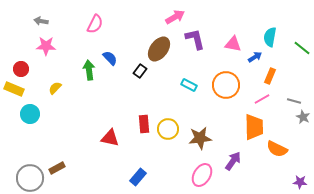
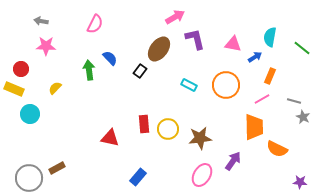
gray circle: moved 1 px left
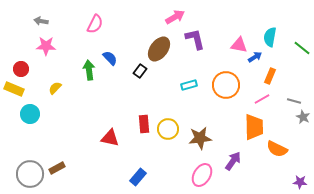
pink triangle: moved 6 px right, 1 px down
cyan rectangle: rotated 42 degrees counterclockwise
gray circle: moved 1 px right, 4 px up
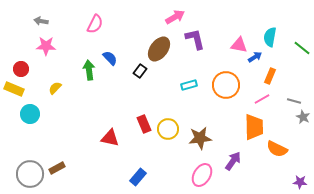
red rectangle: rotated 18 degrees counterclockwise
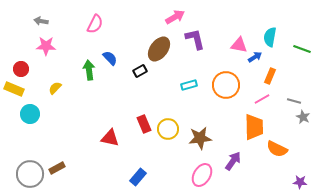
green line: moved 1 px down; rotated 18 degrees counterclockwise
black rectangle: rotated 24 degrees clockwise
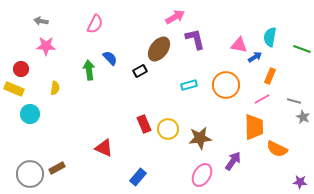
yellow semicircle: rotated 144 degrees clockwise
red triangle: moved 6 px left, 10 px down; rotated 12 degrees clockwise
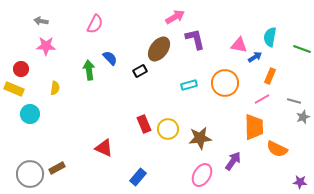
orange circle: moved 1 px left, 2 px up
gray star: rotated 24 degrees clockwise
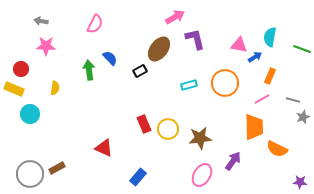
gray line: moved 1 px left, 1 px up
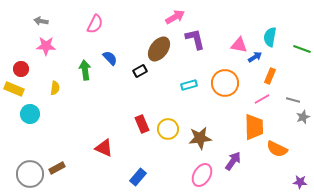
green arrow: moved 4 px left
red rectangle: moved 2 px left
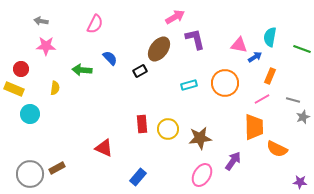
green arrow: moved 3 px left; rotated 78 degrees counterclockwise
red rectangle: rotated 18 degrees clockwise
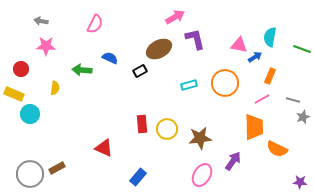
brown ellipse: rotated 25 degrees clockwise
blue semicircle: rotated 21 degrees counterclockwise
yellow rectangle: moved 5 px down
yellow circle: moved 1 px left
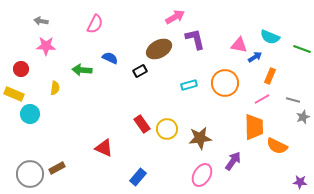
cyan semicircle: rotated 78 degrees counterclockwise
red rectangle: rotated 30 degrees counterclockwise
orange semicircle: moved 3 px up
